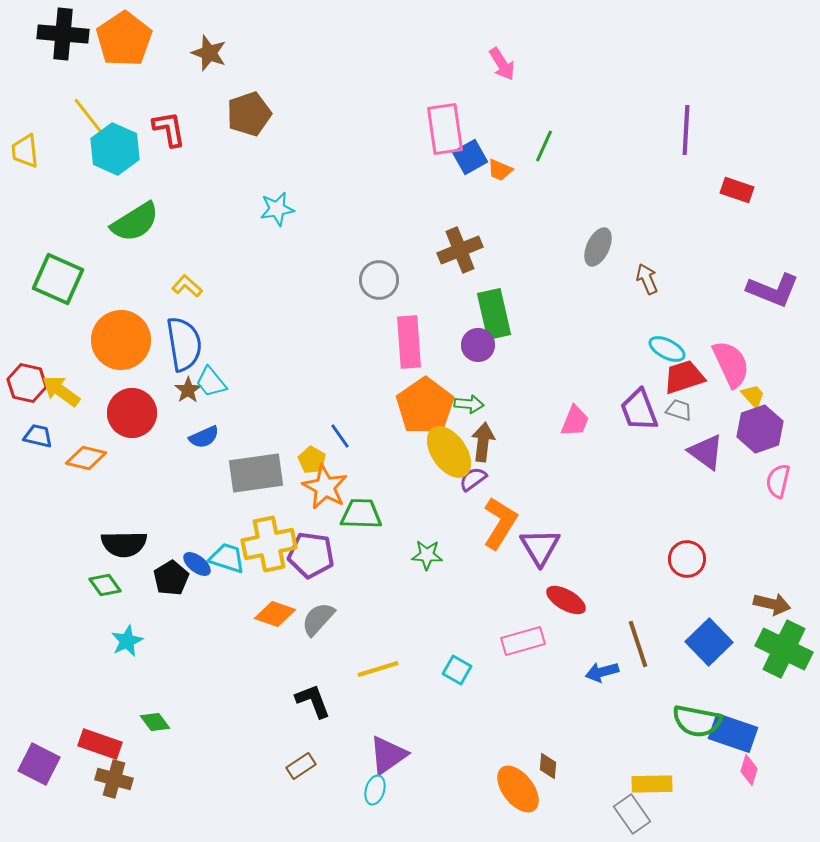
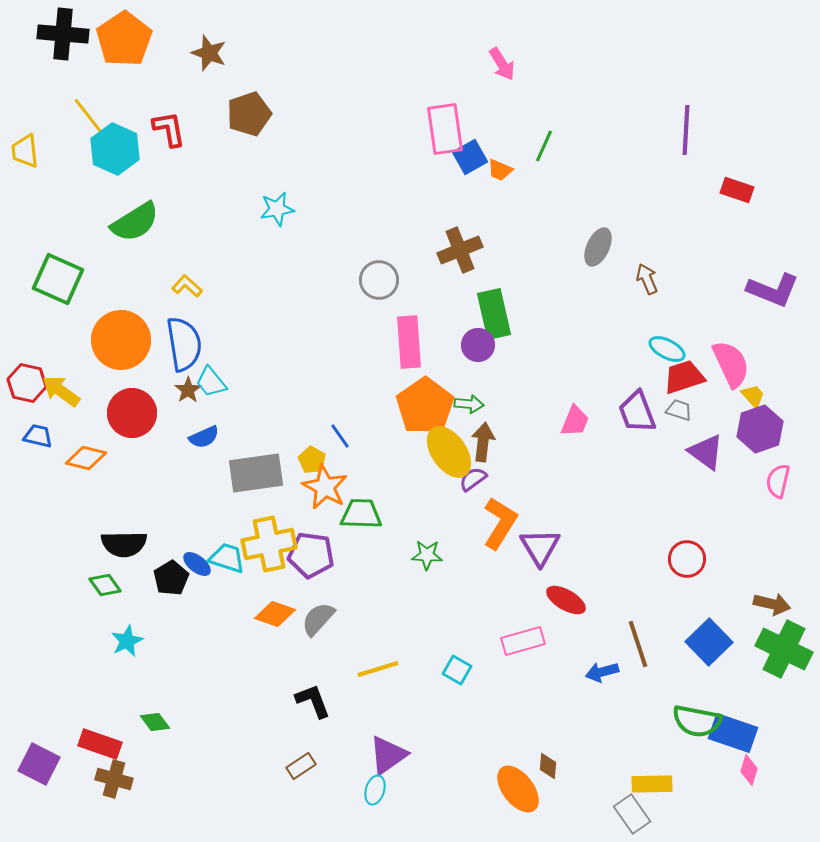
purple trapezoid at (639, 410): moved 2 px left, 2 px down
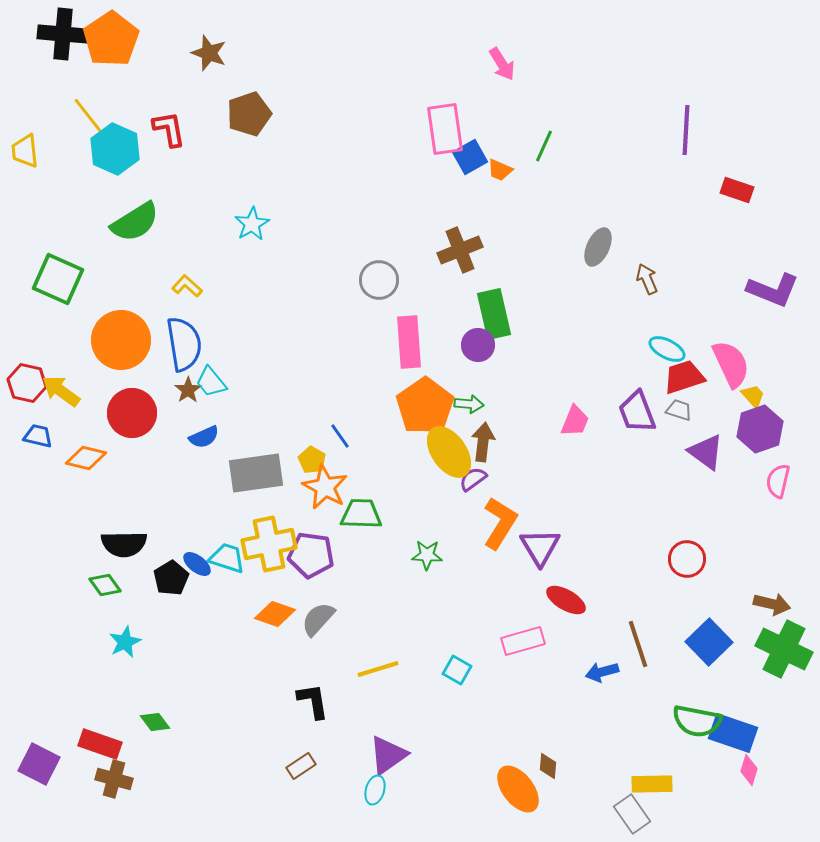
orange pentagon at (124, 39): moved 13 px left
cyan star at (277, 209): moved 25 px left, 15 px down; rotated 20 degrees counterclockwise
cyan star at (127, 641): moved 2 px left, 1 px down
black L-shape at (313, 701): rotated 12 degrees clockwise
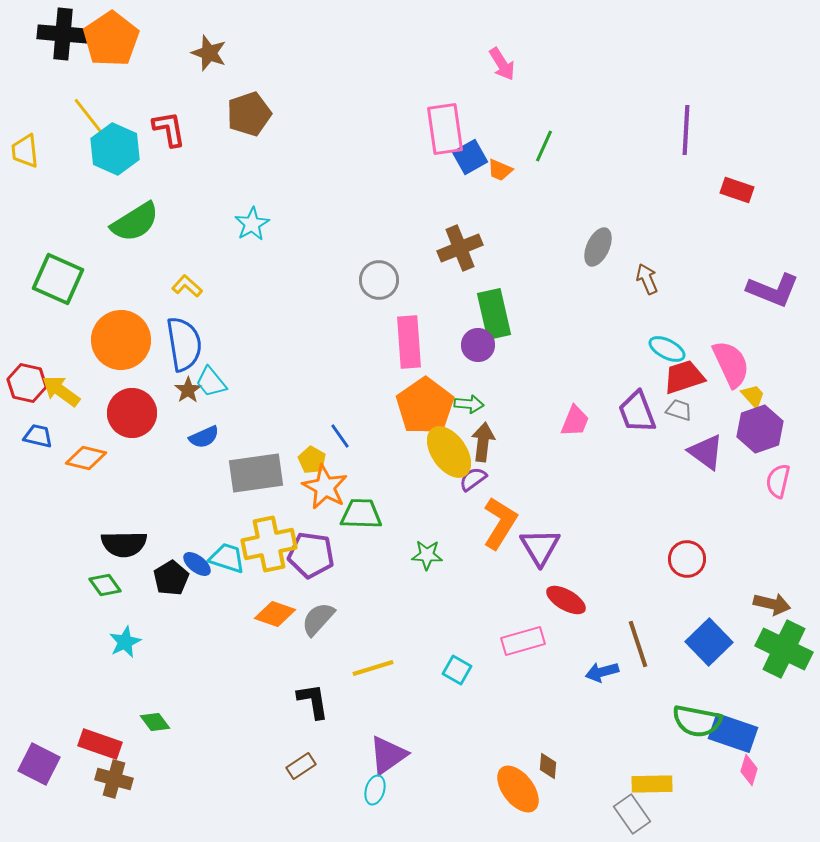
brown cross at (460, 250): moved 2 px up
yellow line at (378, 669): moved 5 px left, 1 px up
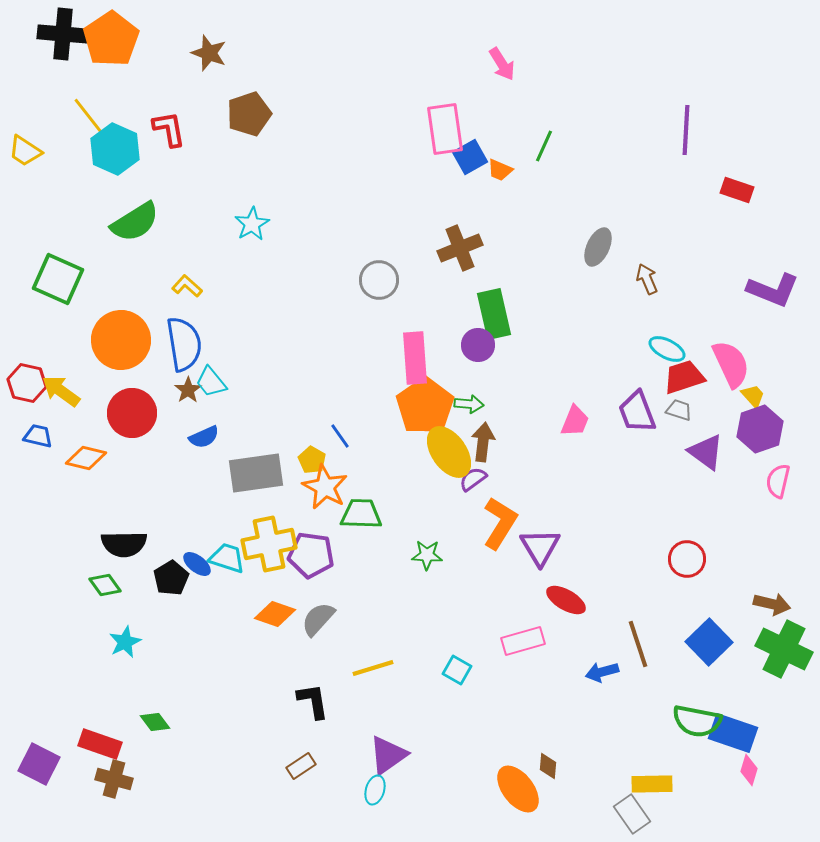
yellow trapezoid at (25, 151): rotated 51 degrees counterclockwise
pink rectangle at (409, 342): moved 6 px right, 16 px down
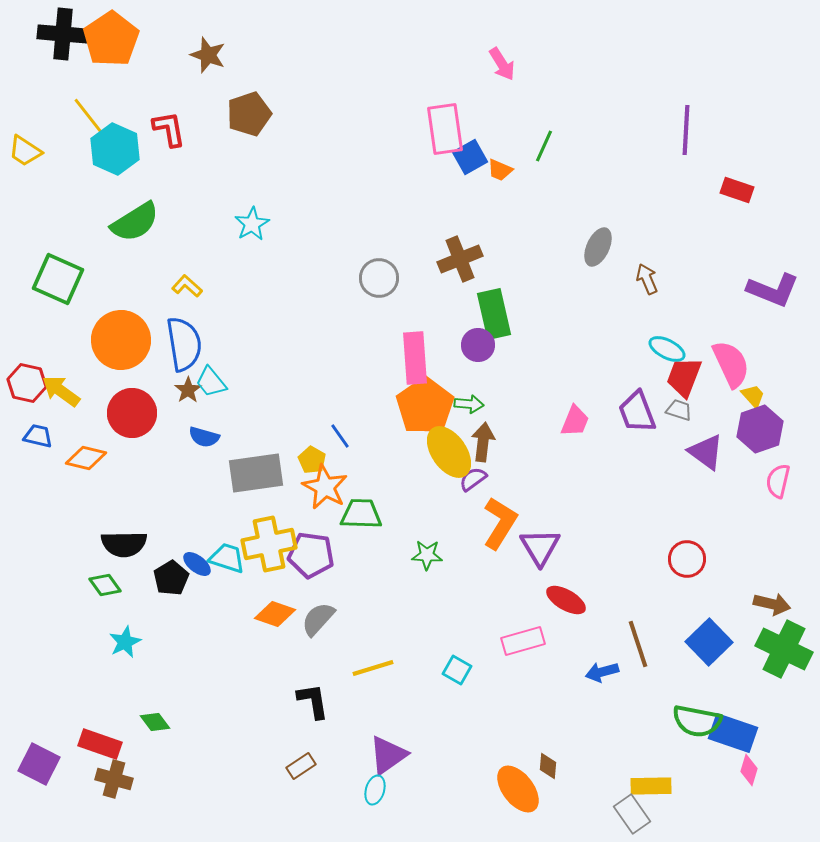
brown star at (209, 53): moved 1 px left, 2 px down
brown cross at (460, 248): moved 11 px down
gray circle at (379, 280): moved 2 px up
red trapezoid at (684, 377): rotated 51 degrees counterclockwise
blue semicircle at (204, 437): rotated 40 degrees clockwise
yellow rectangle at (652, 784): moved 1 px left, 2 px down
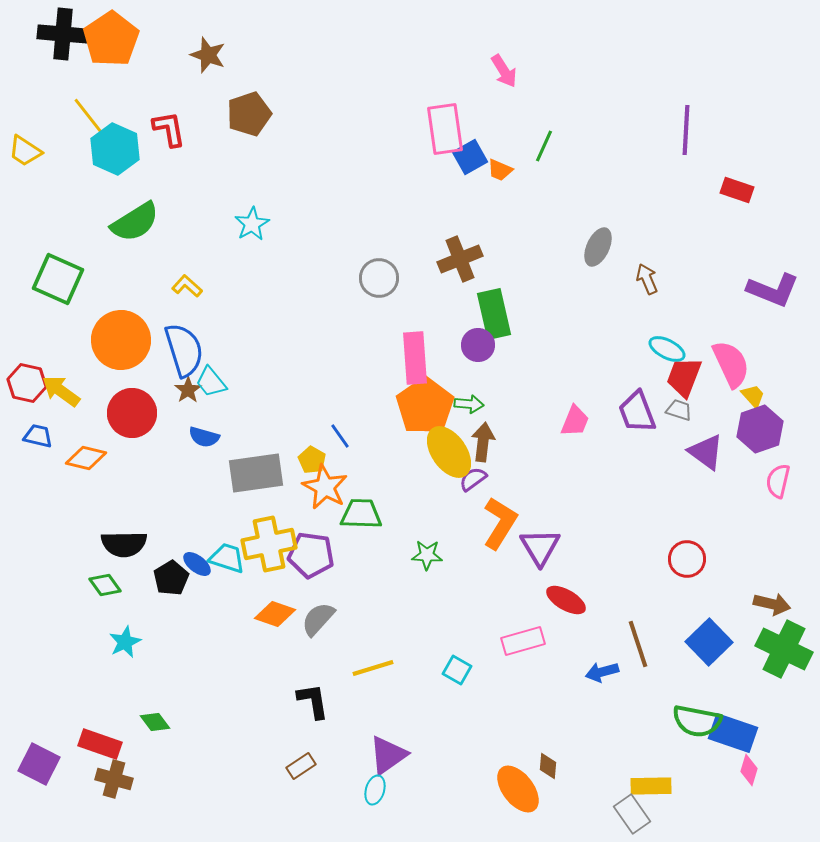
pink arrow at (502, 64): moved 2 px right, 7 px down
blue semicircle at (184, 344): moved 6 px down; rotated 8 degrees counterclockwise
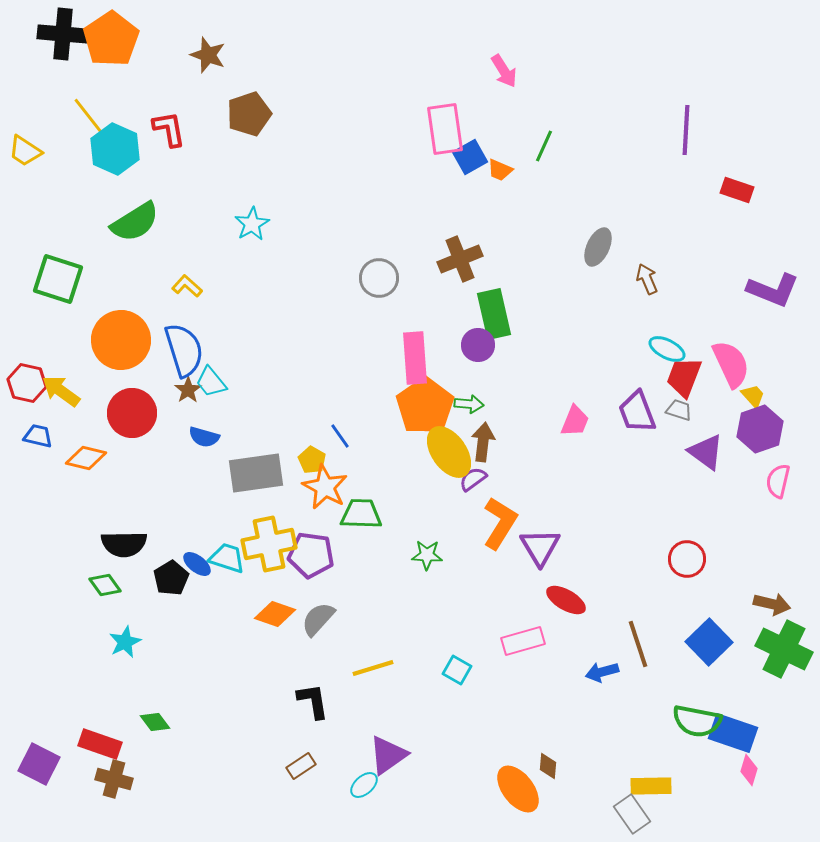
green square at (58, 279): rotated 6 degrees counterclockwise
cyan ellipse at (375, 790): moved 11 px left, 5 px up; rotated 32 degrees clockwise
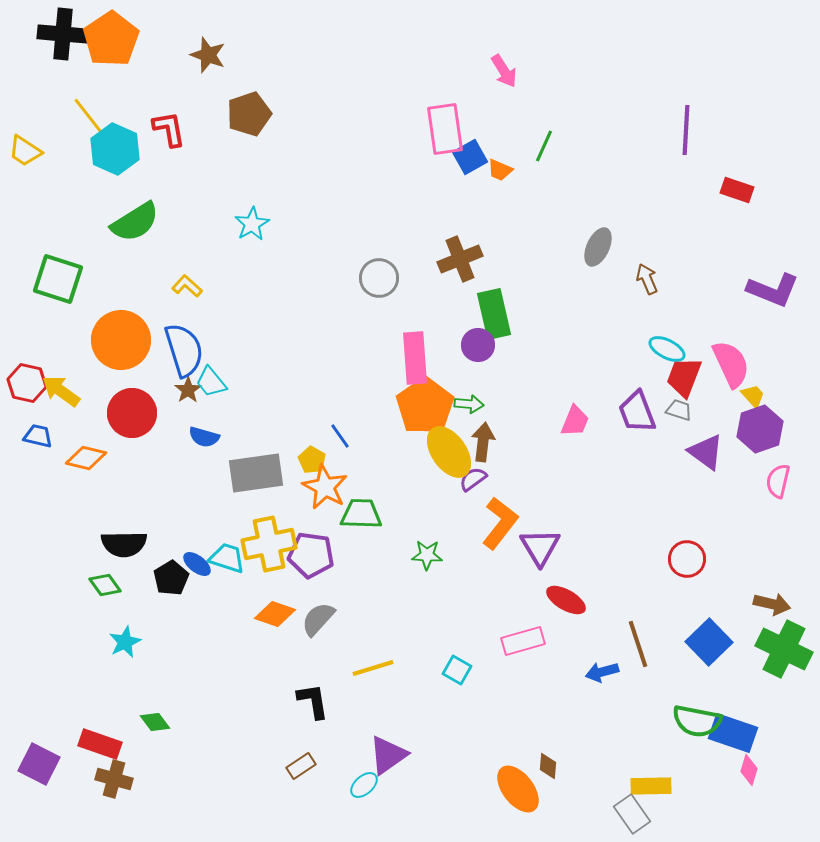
orange L-shape at (500, 523): rotated 6 degrees clockwise
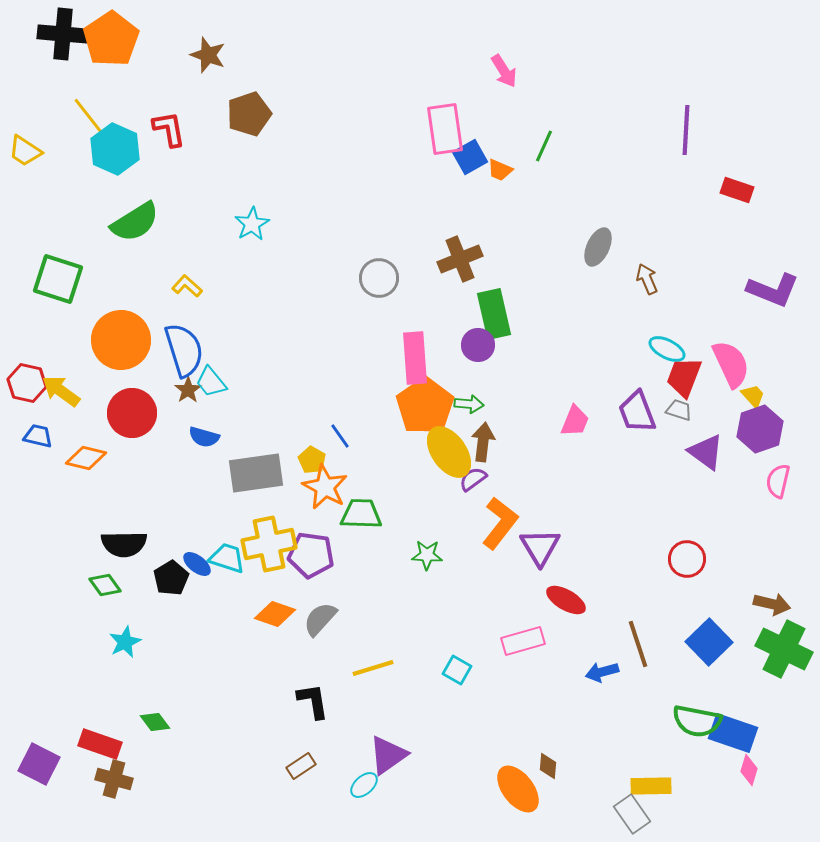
gray semicircle at (318, 619): moved 2 px right
